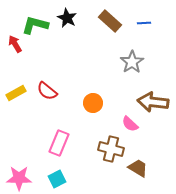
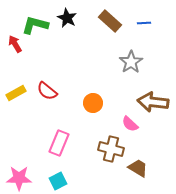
gray star: moved 1 px left
cyan square: moved 1 px right, 2 px down
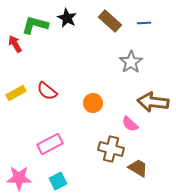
pink rectangle: moved 9 px left, 1 px down; rotated 40 degrees clockwise
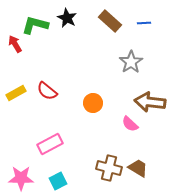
brown arrow: moved 3 px left
brown cross: moved 2 px left, 19 px down
pink star: moved 2 px right
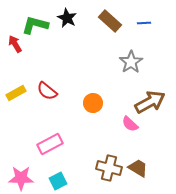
brown arrow: rotated 144 degrees clockwise
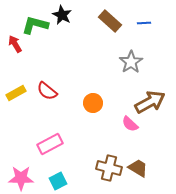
black star: moved 5 px left, 3 px up
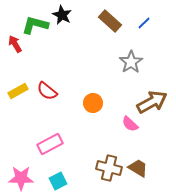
blue line: rotated 40 degrees counterclockwise
yellow rectangle: moved 2 px right, 2 px up
brown arrow: moved 2 px right
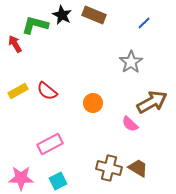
brown rectangle: moved 16 px left, 6 px up; rotated 20 degrees counterclockwise
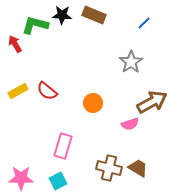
black star: rotated 24 degrees counterclockwise
pink semicircle: rotated 60 degrees counterclockwise
pink rectangle: moved 13 px right, 2 px down; rotated 45 degrees counterclockwise
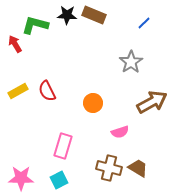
black star: moved 5 px right
red semicircle: rotated 25 degrees clockwise
pink semicircle: moved 10 px left, 8 px down
cyan square: moved 1 px right, 1 px up
